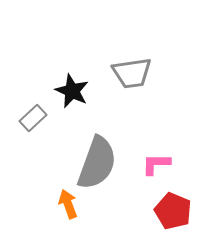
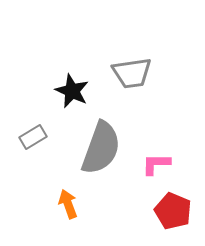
gray rectangle: moved 19 px down; rotated 12 degrees clockwise
gray semicircle: moved 4 px right, 15 px up
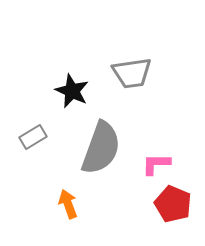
red pentagon: moved 7 px up
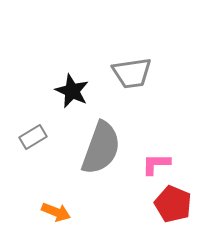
orange arrow: moved 12 px left, 8 px down; rotated 132 degrees clockwise
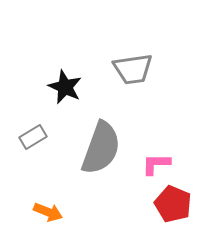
gray trapezoid: moved 1 px right, 4 px up
black star: moved 7 px left, 4 px up
orange arrow: moved 8 px left
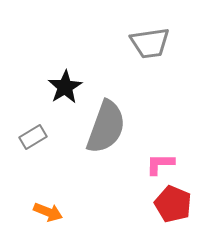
gray trapezoid: moved 17 px right, 26 px up
black star: rotated 16 degrees clockwise
gray semicircle: moved 5 px right, 21 px up
pink L-shape: moved 4 px right
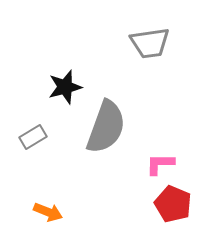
black star: rotated 16 degrees clockwise
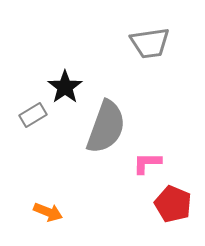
black star: rotated 20 degrees counterclockwise
gray rectangle: moved 22 px up
pink L-shape: moved 13 px left, 1 px up
